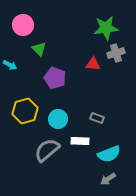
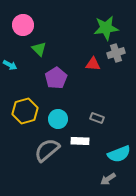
purple pentagon: moved 1 px right; rotated 20 degrees clockwise
cyan semicircle: moved 10 px right
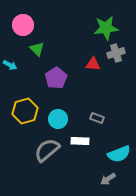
green triangle: moved 2 px left
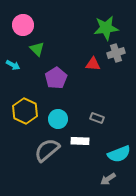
cyan arrow: moved 3 px right
yellow hexagon: rotated 20 degrees counterclockwise
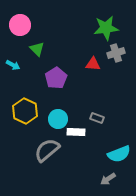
pink circle: moved 3 px left
white rectangle: moved 4 px left, 9 px up
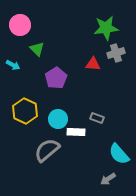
cyan semicircle: rotated 70 degrees clockwise
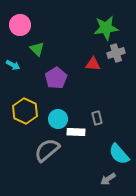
gray rectangle: rotated 56 degrees clockwise
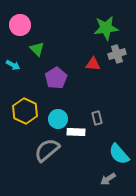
gray cross: moved 1 px right, 1 px down
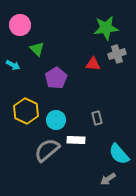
yellow hexagon: moved 1 px right
cyan circle: moved 2 px left, 1 px down
white rectangle: moved 8 px down
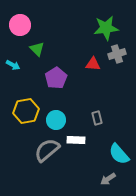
yellow hexagon: rotated 25 degrees clockwise
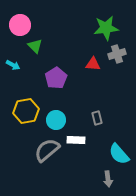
green triangle: moved 2 px left, 3 px up
gray arrow: rotated 63 degrees counterclockwise
